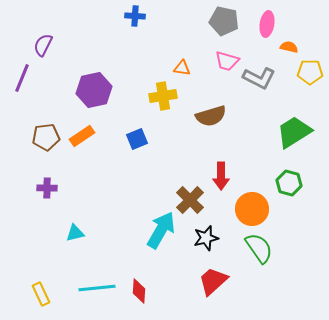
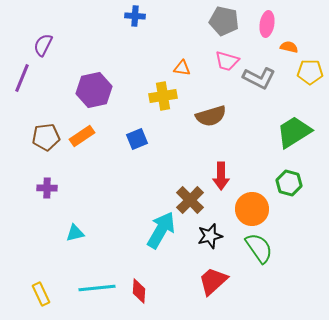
black star: moved 4 px right, 2 px up
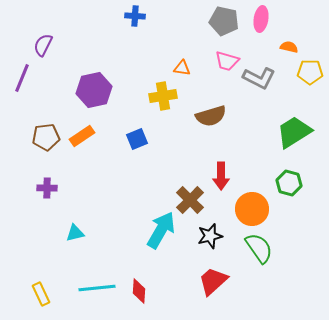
pink ellipse: moved 6 px left, 5 px up
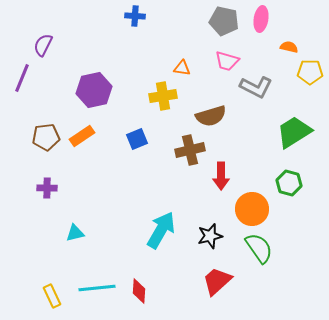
gray L-shape: moved 3 px left, 9 px down
brown cross: moved 50 px up; rotated 32 degrees clockwise
red trapezoid: moved 4 px right
yellow rectangle: moved 11 px right, 2 px down
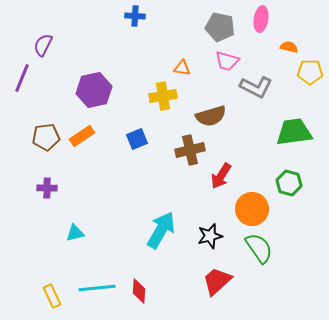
gray pentagon: moved 4 px left, 6 px down
green trapezoid: rotated 24 degrees clockwise
red arrow: rotated 32 degrees clockwise
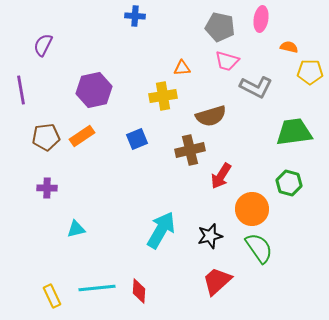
orange triangle: rotated 12 degrees counterclockwise
purple line: moved 1 px left, 12 px down; rotated 32 degrees counterclockwise
cyan triangle: moved 1 px right, 4 px up
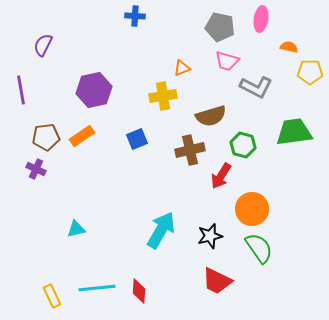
orange triangle: rotated 18 degrees counterclockwise
green hexagon: moved 46 px left, 38 px up
purple cross: moved 11 px left, 19 px up; rotated 24 degrees clockwise
red trapezoid: rotated 112 degrees counterclockwise
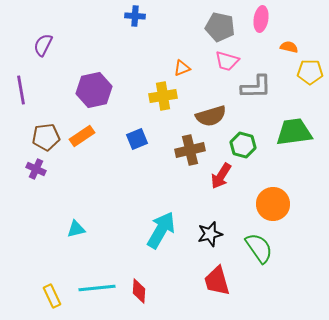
gray L-shape: rotated 28 degrees counterclockwise
orange circle: moved 21 px right, 5 px up
black star: moved 2 px up
red trapezoid: rotated 48 degrees clockwise
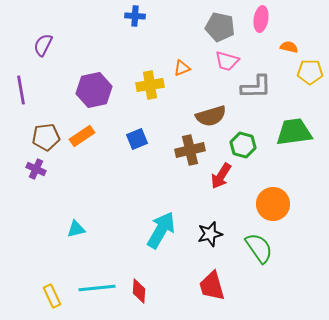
yellow cross: moved 13 px left, 11 px up
red trapezoid: moved 5 px left, 5 px down
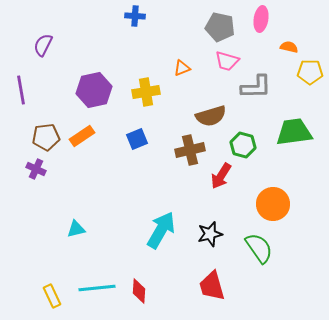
yellow cross: moved 4 px left, 7 px down
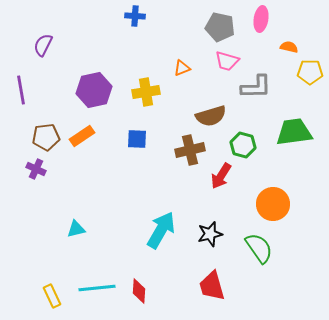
blue square: rotated 25 degrees clockwise
